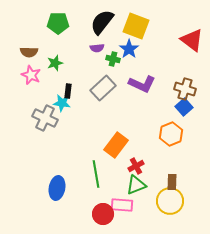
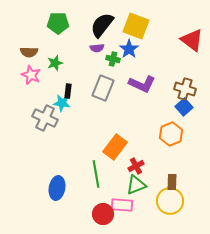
black semicircle: moved 3 px down
gray rectangle: rotated 25 degrees counterclockwise
orange rectangle: moved 1 px left, 2 px down
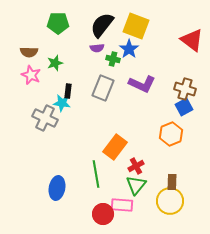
blue square: rotated 12 degrees clockwise
green triangle: rotated 30 degrees counterclockwise
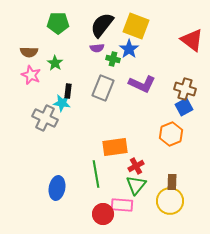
green star: rotated 21 degrees counterclockwise
orange rectangle: rotated 45 degrees clockwise
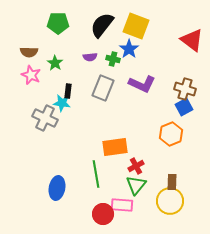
purple semicircle: moved 7 px left, 9 px down
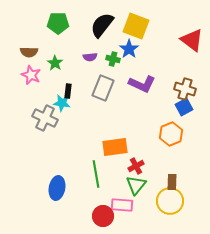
red circle: moved 2 px down
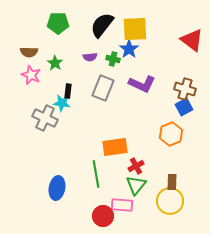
yellow square: moved 1 px left, 3 px down; rotated 24 degrees counterclockwise
